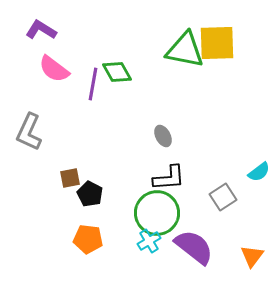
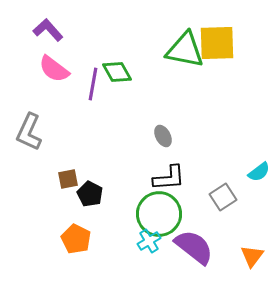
purple L-shape: moved 7 px right; rotated 16 degrees clockwise
brown square: moved 2 px left, 1 px down
green circle: moved 2 px right, 1 px down
orange pentagon: moved 12 px left; rotated 20 degrees clockwise
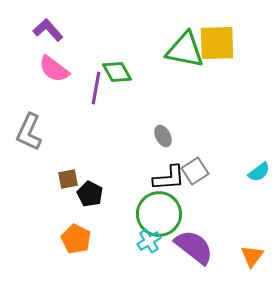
purple line: moved 3 px right, 4 px down
gray square: moved 28 px left, 26 px up
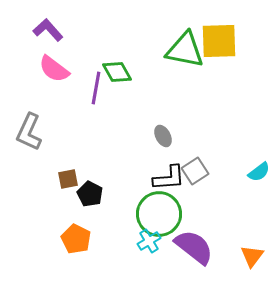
yellow square: moved 2 px right, 2 px up
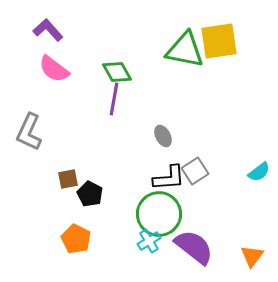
yellow square: rotated 6 degrees counterclockwise
purple line: moved 18 px right, 11 px down
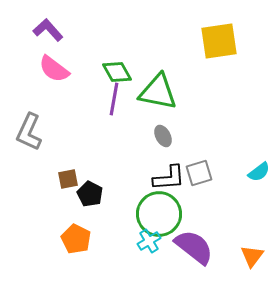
green triangle: moved 27 px left, 42 px down
gray square: moved 4 px right, 2 px down; rotated 16 degrees clockwise
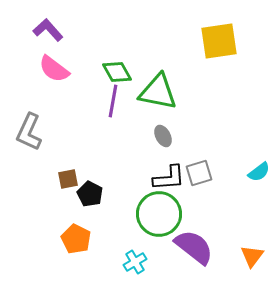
purple line: moved 1 px left, 2 px down
cyan cross: moved 14 px left, 21 px down
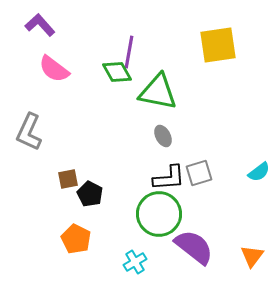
purple L-shape: moved 8 px left, 5 px up
yellow square: moved 1 px left, 4 px down
purple line: moved 16 px right, 49 px up
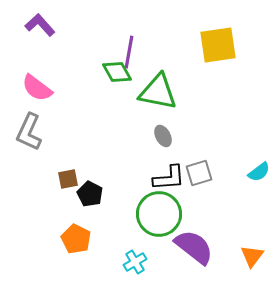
pink semicircle: moved 17 px left, 19 px down
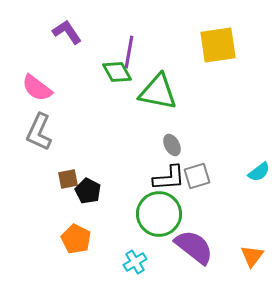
purple L-shape: moved 27 px right, 7 px down; rotated 8 degrees clockwise
gray L-shape: moved 10 px right
gray ellipse: moved 9 px right, 9 px down
gray square: moved 2 px left, 3 px down
black pentagon: moved 2 px left, 3 px up
